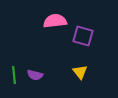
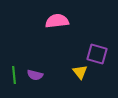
pink semicircle: moved 2 px right
purple square: moved 14 px right, 18 px down
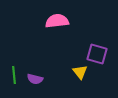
purple semicircle: moved 4 px down
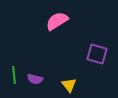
pink semicircle: rotated 25 degrees counterclockwise
yellow triangle: moved 11 px left, 13 px down
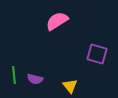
yellow triangle: moved 1 px right, 1 px down
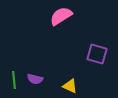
pink semicircle: moved 4 px right, 5 px up
green line: moved 5 px down
yellow triangle: rotated 28 degrees counterclockwise
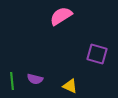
green line: moved 2 px left, 1 px down
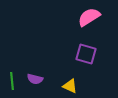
pink semicircle: moved 28 px right, 1 px down
purple square: moved 11 px left
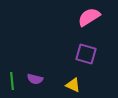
yellow triangle: moved 3 px right, 1 px up
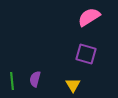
purple semicircle: rotated 91 degrees clockwise
yellow triangle: rotated 35 degrees clockwise
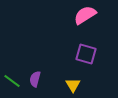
pink semicircle: moved 4 px left, 2 px up
green line: rotated 48 degrees counterclockwise
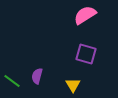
purple semicircle: moved 2 px right, 3 px up
